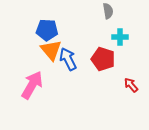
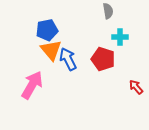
blue pentagon: rotated 15 degrees counterclockwise
red arrow: moved 5 px right, 2 px down
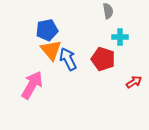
red arrow: moved 2 px left, 5 px up; rotated 98 degrees clockwise
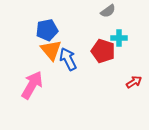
gray semicircle: rotated 63 degrees clockwise
cyan cross: moved 1 px left, 1 px down
red pentagon: moved 8 px up
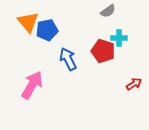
orange triangle: moved 23 px left, 28 px up
red arrow: moved 2 px down
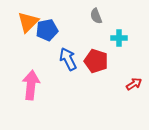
gray semicircle: moved 12 px left, 5 px down; rotated 105 degrees clockwise
orange triangle: rotated 25 degrees clockwise
red pentagon: moved 7 px left, 10 px down
pink arrow: moved 1 px left; rotated 24 degrees counterclockwise
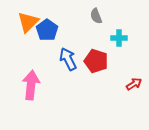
blue pentagon: rotated 25 degrees counterclockwise
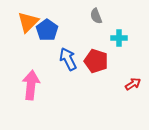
red arrow: moved 1 px left
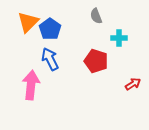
blue pentagon: moved 3 px right, 1 px up
blue arrow: moved 18 px left
